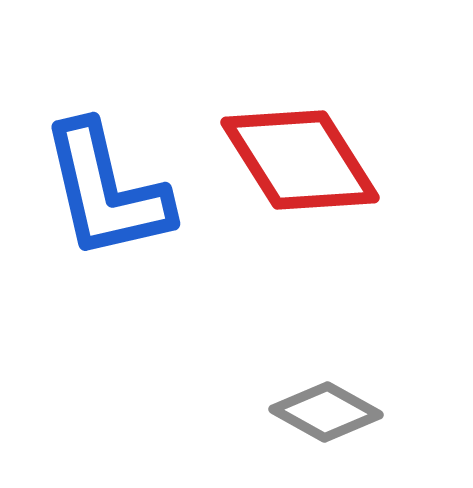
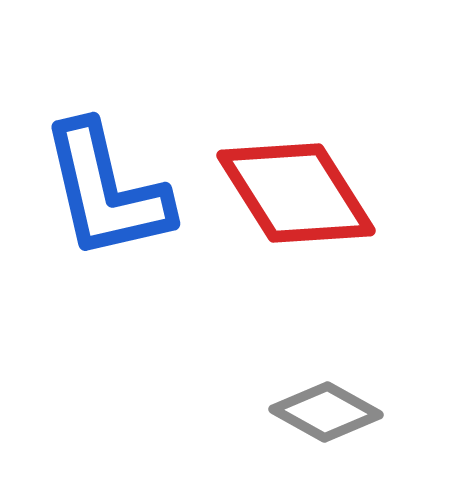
red diamond: moved 4 px left, 33 px down
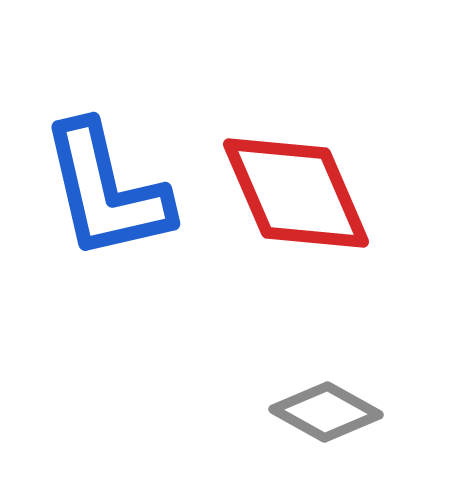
red diamond: rotated 9 degrees clockwise
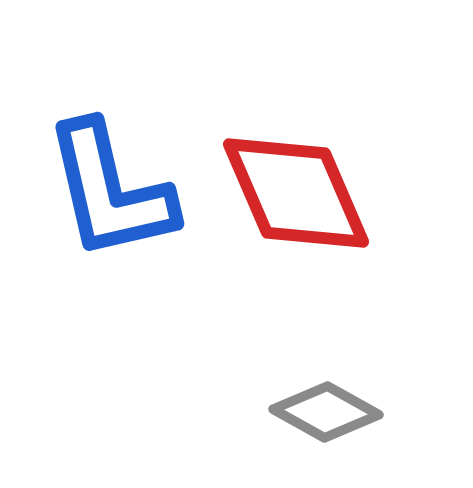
blue L-shape: moved 4 px right
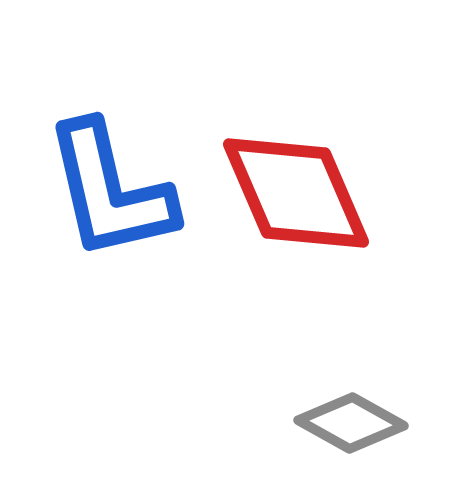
gray diamond: moved 25 px right, 11 px down
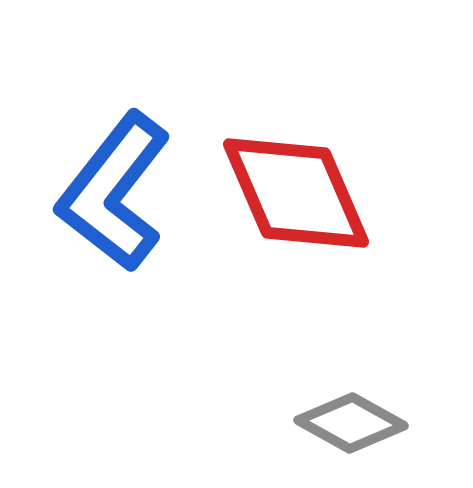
blue L-shape: moved 4 px right, 1 px down; rotated 51 degrees clockwise
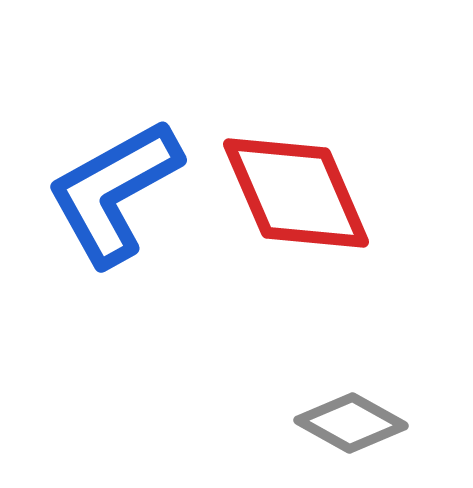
blue L-shape: rotated 23 degrees clockwise
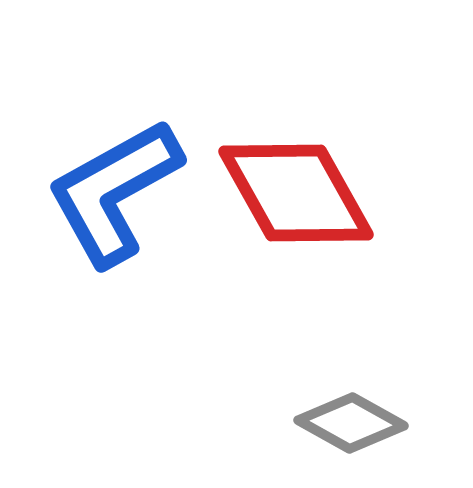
red diamond: rotated 6 degrees counterclockwise
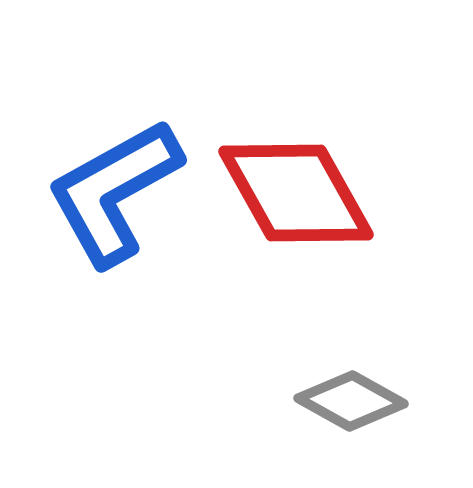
gray diamond: moved 22 px up
